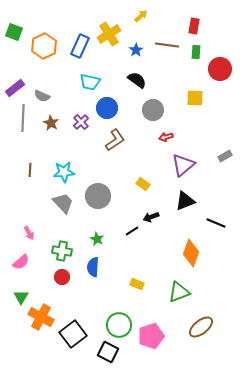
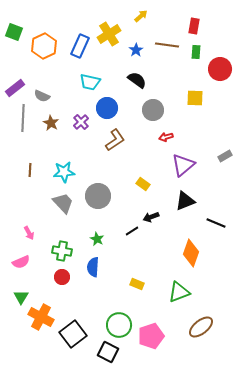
pink semicircle at (21, 262): rotated 18 degrees clockwise
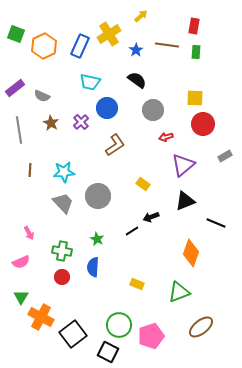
green square at (14, 32): moved 2 px right, 2 px down
red circle at (220, 69): moved 17 px left, 55 px down
gray line at (23, 118): moved 4 px left, 12 px down; rotated 12 degrees counterclockwise
brown L-shape at (115, 140): moved 5 px down
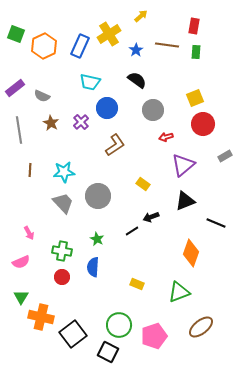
yellow square at (195, 98): rotated 24 degrees counterclockwise
orange cross at (41, 317): rotated 15 degrees counterclockwise
pink pentagon at (151, 336): moved 3 px right
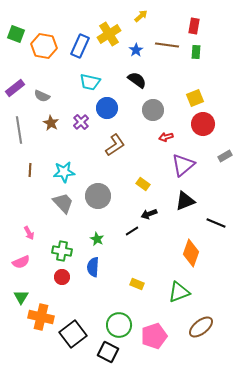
orange hexagon at (44, 46): rotated 25 degrees counterclockwise
black arrow at (151, 217): moved 2 px left, 3 px up
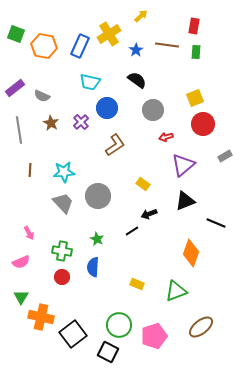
green triangle at (179, 292): moved 3 px left, 1 px up
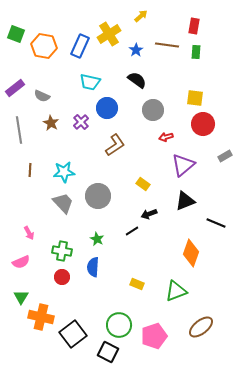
yellow square at (195, 98): rotated 30 degrees clockwise
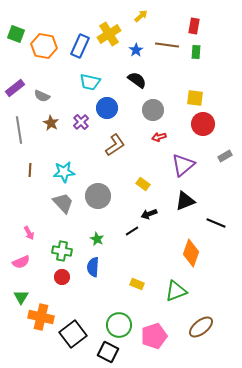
red arrow at (166, 137): moved 7 px left
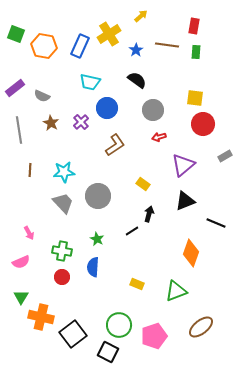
black arrow at (149, 214): rotated 126 degrees clockwise
